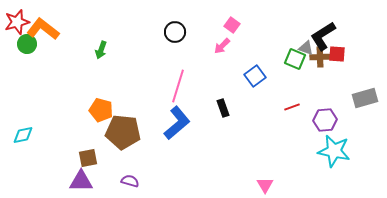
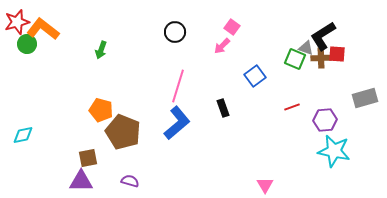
pink square: moved 2 px down
brown cross: moved 1 px right, 1 px down
brown pentagon: rotated 16 degrees clockwise
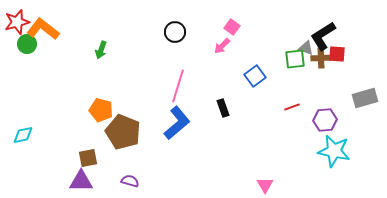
green square: rotated 30 degrees counterclockwise
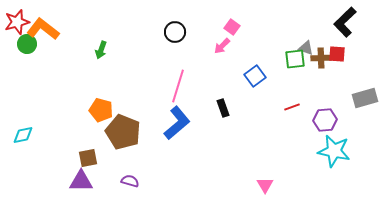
black L-shape: moved 22 px right, 14 px up; rotated 12 degrees counterclockwise
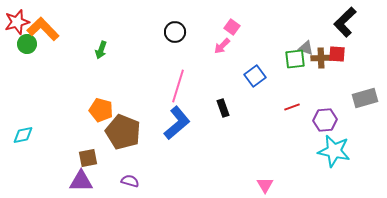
orange L-shape: rotated 8 degrees clockwise
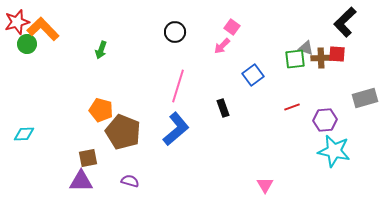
blue square: moved 2 px left, 1 px up
blue L-shape: moved 1 px left, 6 px down
cyan diamond: moved 1 px right, 1 px up; rotated 10 degrees clockwise
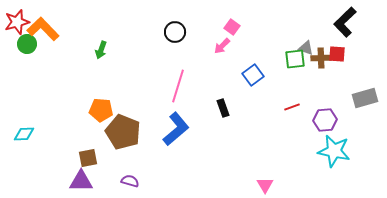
orange pentagon: rotated 10 degrees counterclockwise
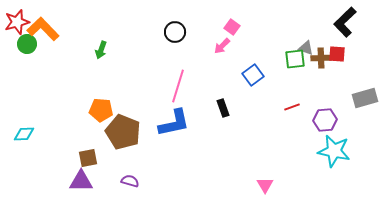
blue L-shape: moved 2 px left, 6 px up; rotated 28 degrees clockwise
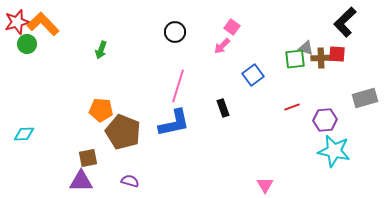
orange L-shape: moved 5 px up
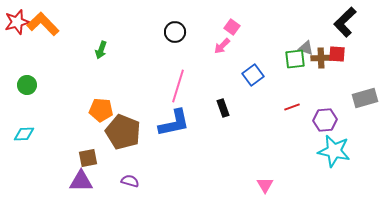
green circle: moved 41 px down
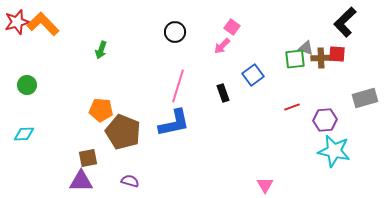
black rectangle: moved 15 px up
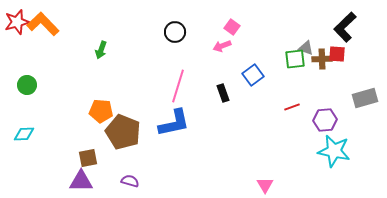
black L-shape: moved 5 px down
pink arrow: rotated 24 degrees clockwise
brown cross: moved 1 px right, 1 px down
orange pentagon: moved 1 px down
